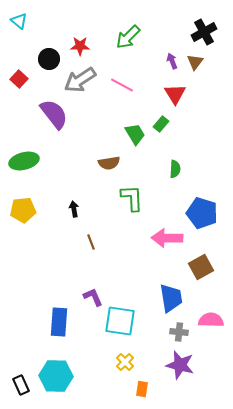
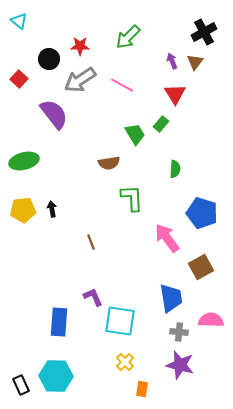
black arrow: moved 22 px left
pink arrow: rotated 52 degrees clockwise
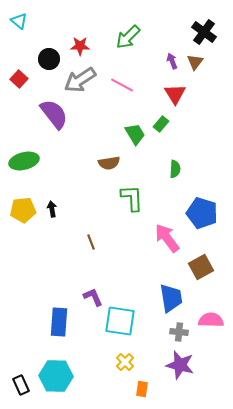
black cross: rotated 25 degrees counterclockwise
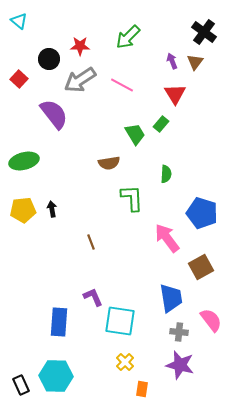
green semicircle: moved 9 px left, 5 px down
pink semicircle: rotated 50 degrees clockwise
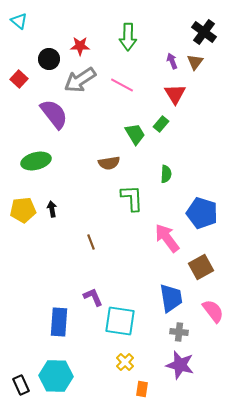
green arrow: rotated 44 degrees counterclockwise
green ellipse: moved 12 px right
pink semicircle: moved 2 px right, 9 px up
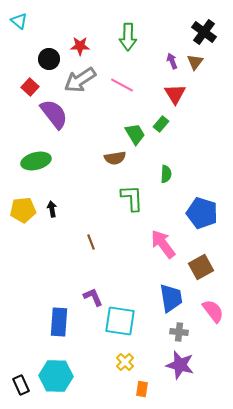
red square: moved 11 px right, 8 px down
brown semicircle: moved 6 px right, 5 px up
pink arrow: moved 4 px left, 6 px down
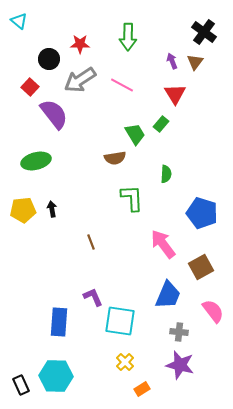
red star: moved 2 px up
blue trapezoid: moved 3 px left, 3 px up; rotated 32 degrees clockwise
orange rectangle: rotated 49 degrees clockwise
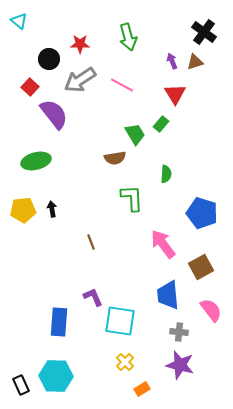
green arrow: rotated 16 degrees counterclockwise
brown triangle: rotated 36 degrees clockwise
blue trapezoid: rotated 152 degrees clockwise
pink semicircle: moved 2 px left, 1 px up
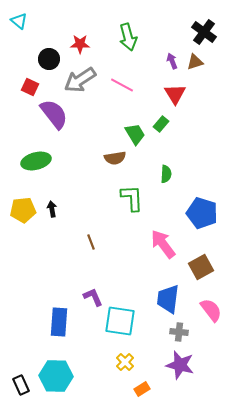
red square: rotated 18 degrees counterclockwise
blue trapezoid: moved 4 px down; rotated 12 degrees clockwise
